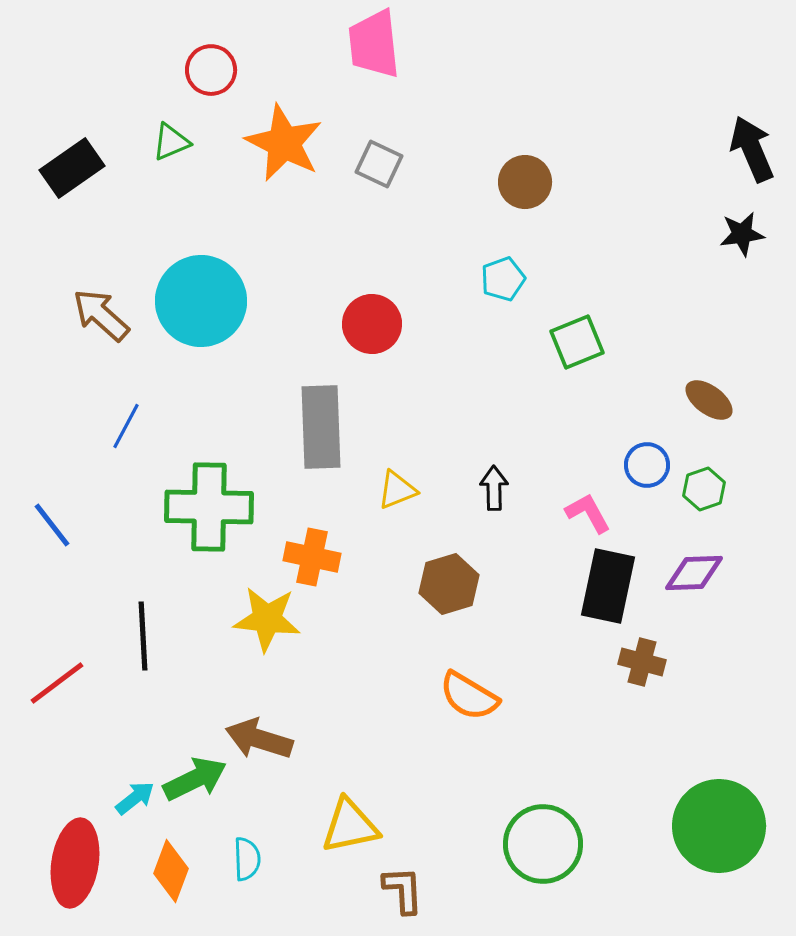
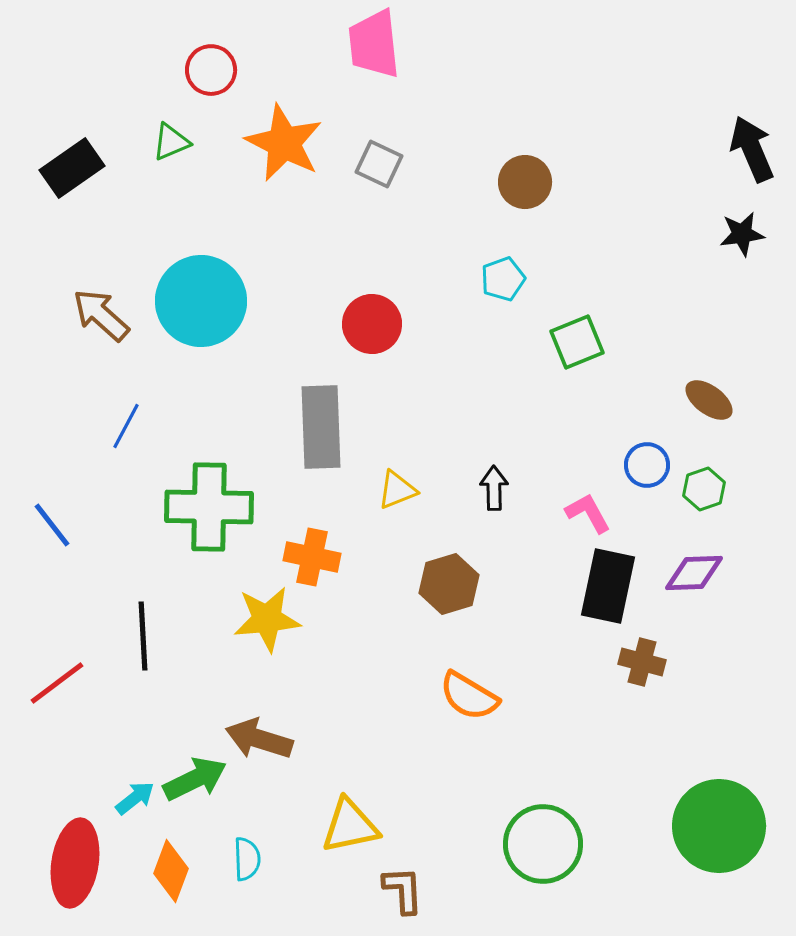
yellow star at (267, 619): rotated 12 degrees counterclockwise
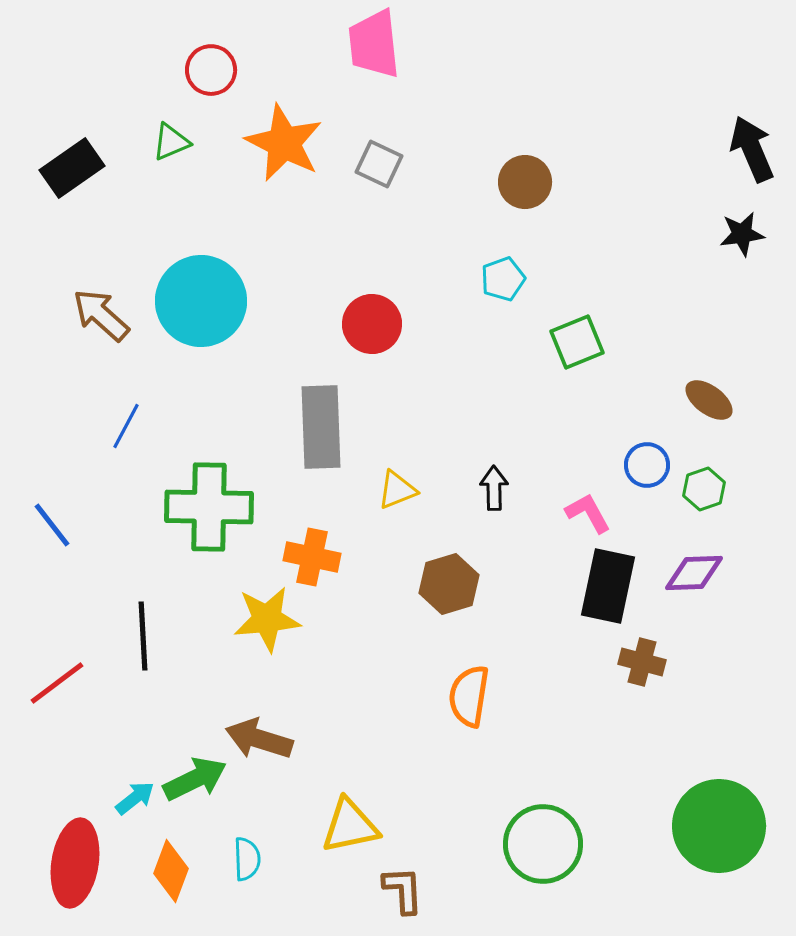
orange semicircle at (469, 696): rotated 68 degrees clockwise
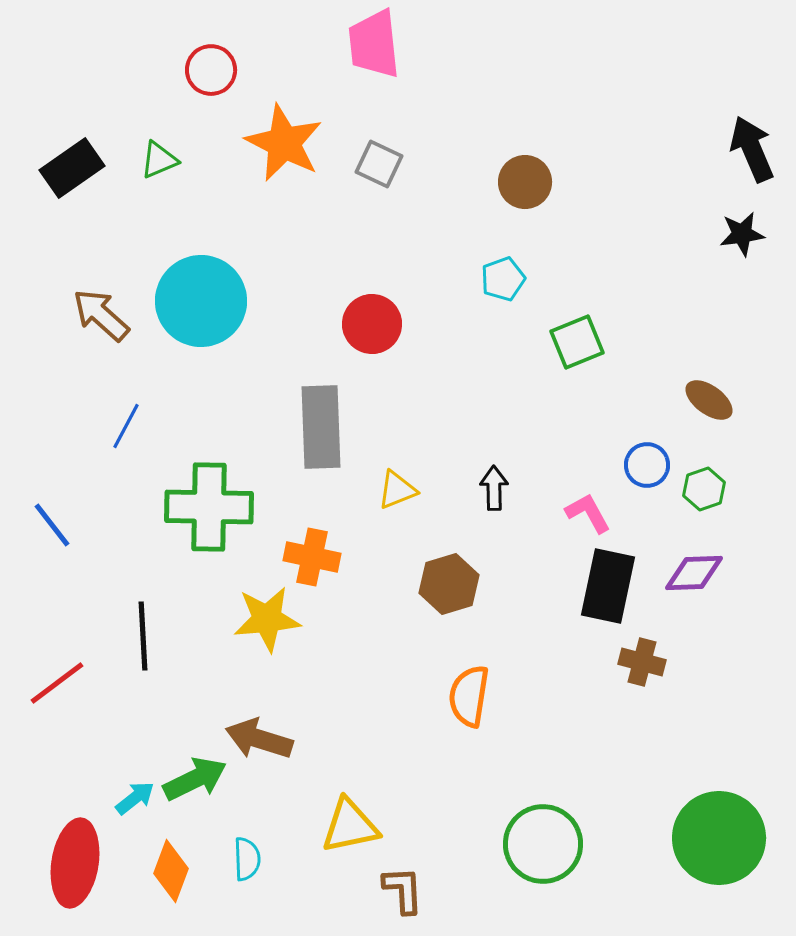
green triangle at (171, 142): moved 12 px left, 18 px down
green circle at (719, 826): moved 12 px down
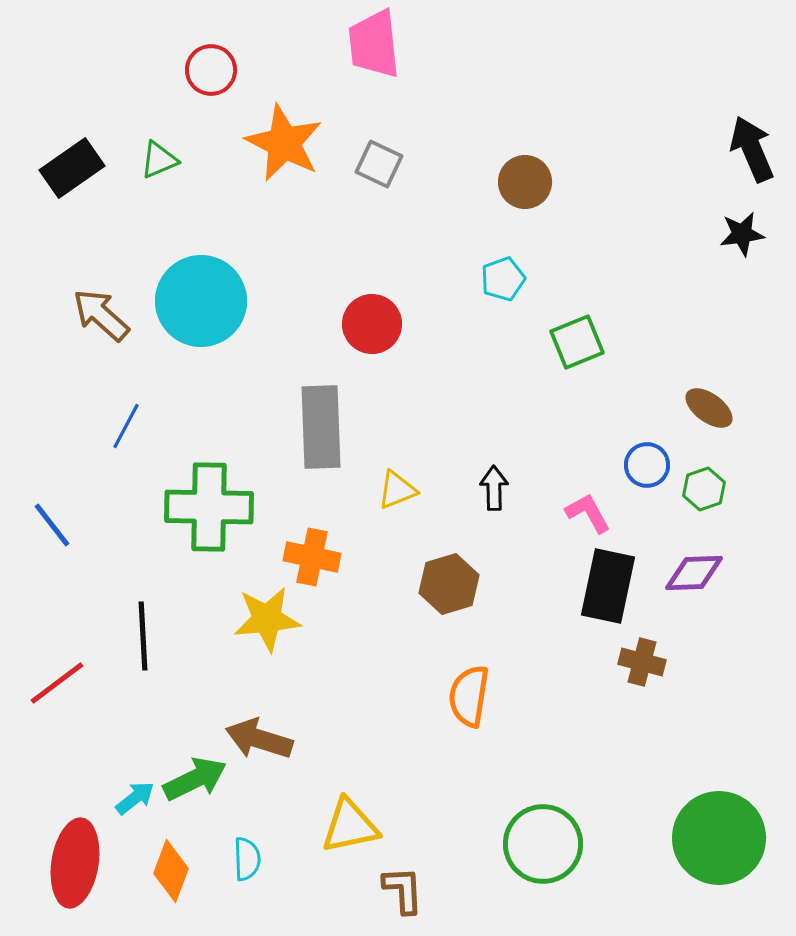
brown ellipse at (709, 400): moved 8 px down
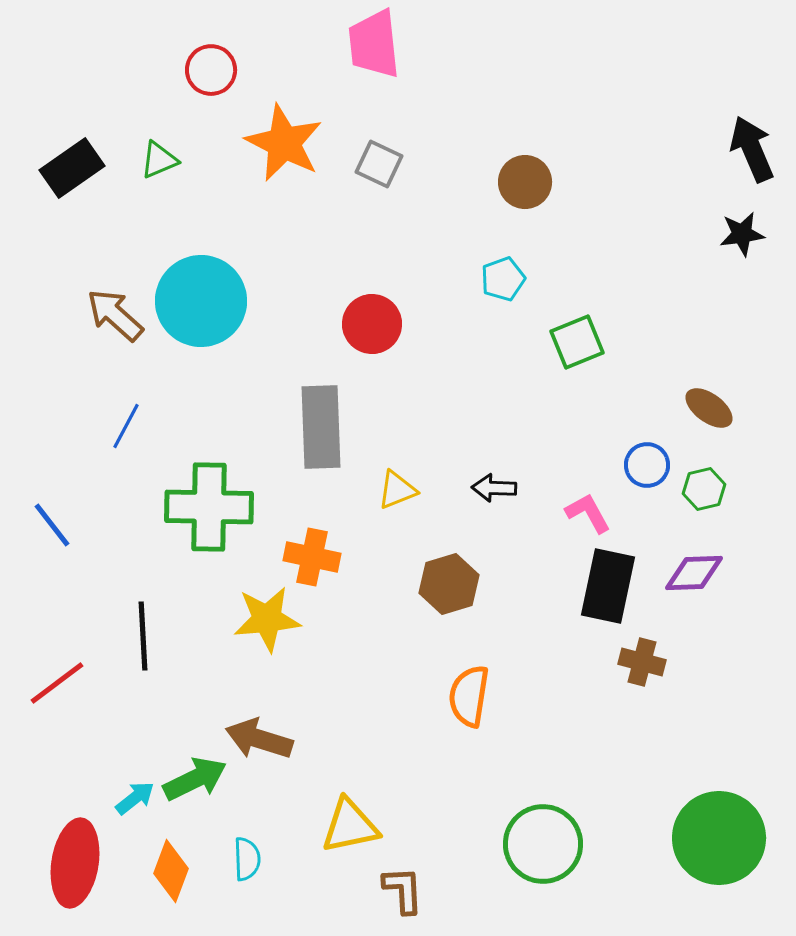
brown arrow at (101, 315): moved 14 px right
black arrow at (494, 488): rotated 87 degrees counterclockwise
green hexagon at (704, 489): rotated 6 degrees clockwise
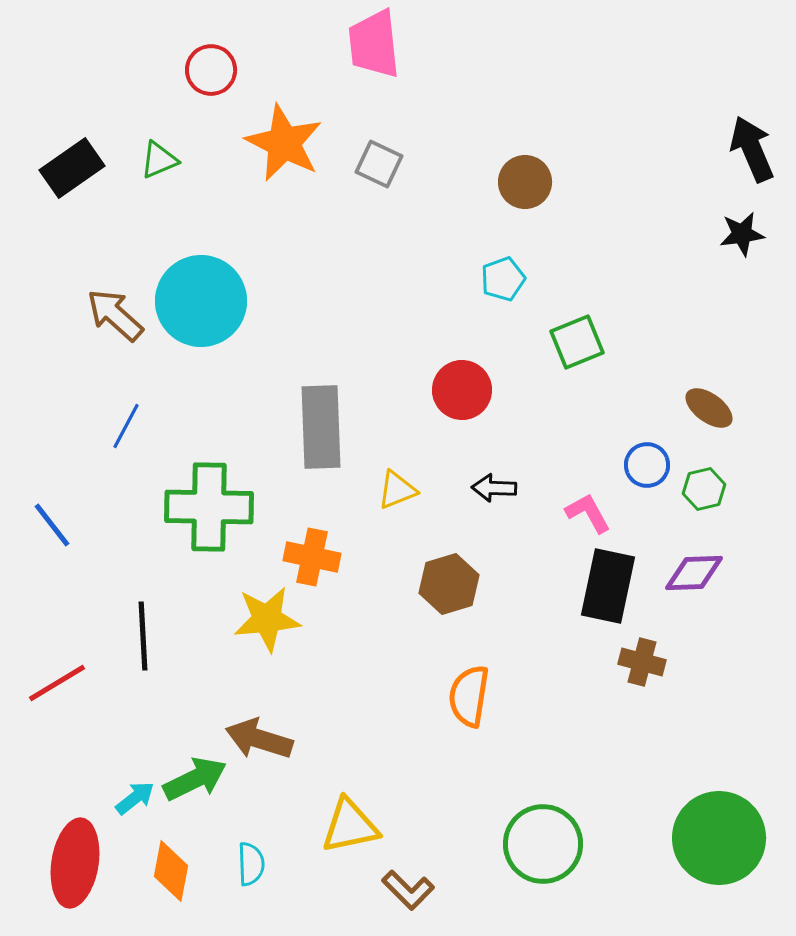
red circle at (372, 324): moved 90 px right, 66 px down
red line at (57, 683): rotated 6 degrees clockwise
cyan semicircle at (247, 859): moved 4 px right, 5 px down
orange diamond at (171, 871): rotated 10 degrees counterclockwise
brown L-shape at (403, 890): moved 5 px right; rotated 138 degrees clockwise
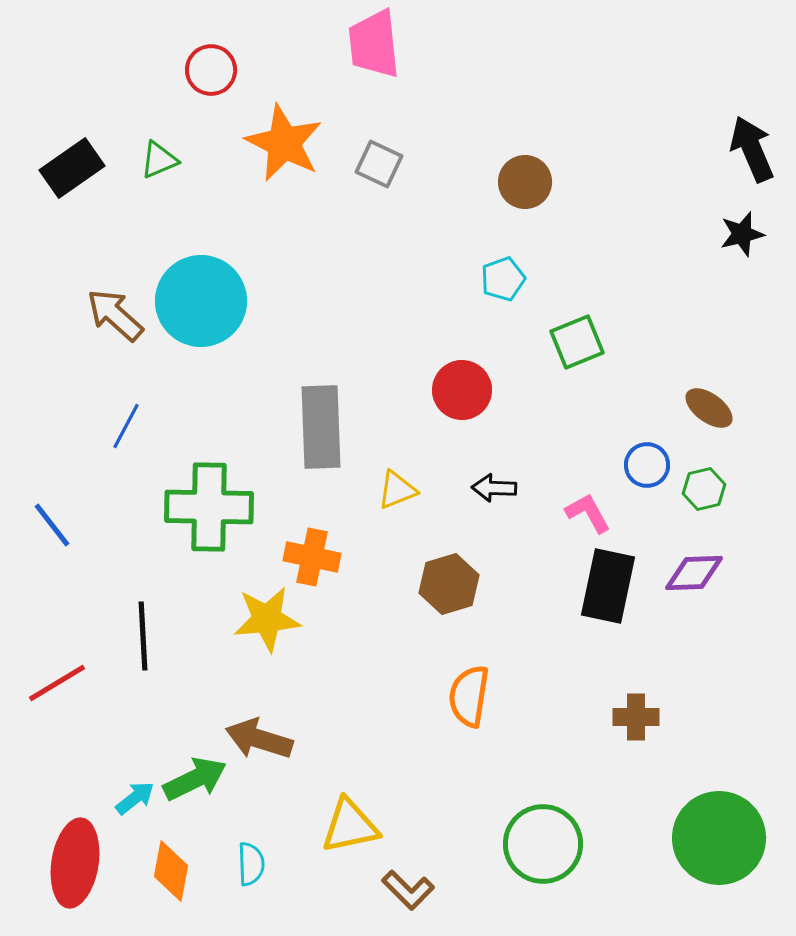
black star at (742, 234): rotated 6 degrees counterclockwise
brown cross at (642, 662): moved 6 px left, 55 px down; rotated 15 degrees counterclockwise
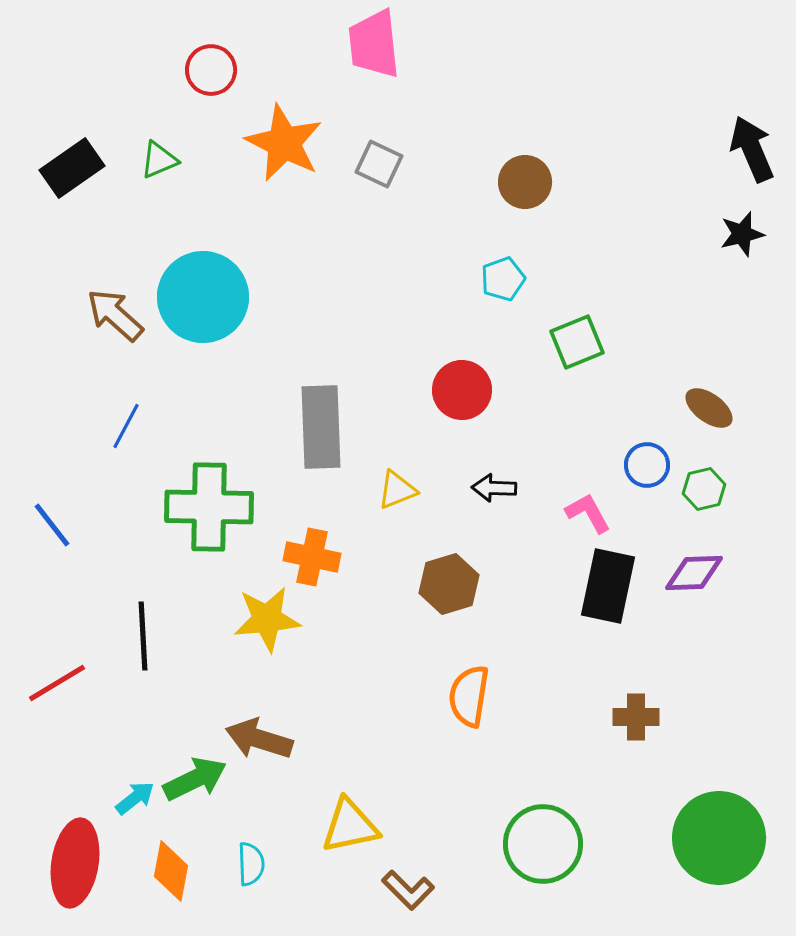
cyan circle at (201, 301): moved 2 px right, 4 px up
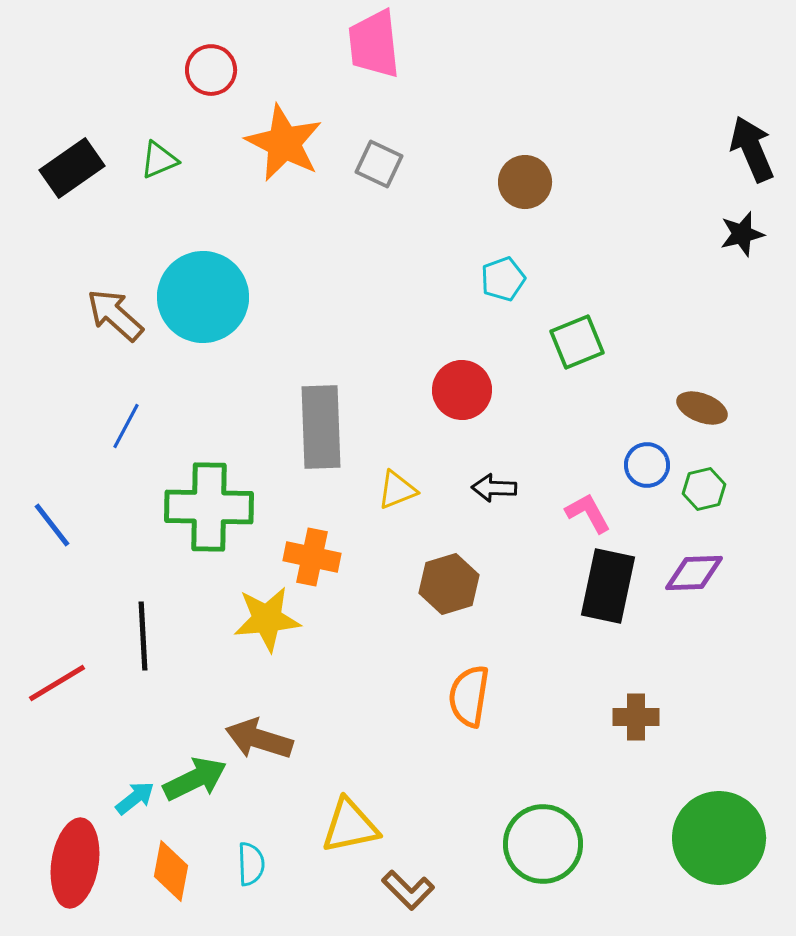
brown ellipse at (709, 408): moved 7 px left; rotated 15 degrees counterclockwise
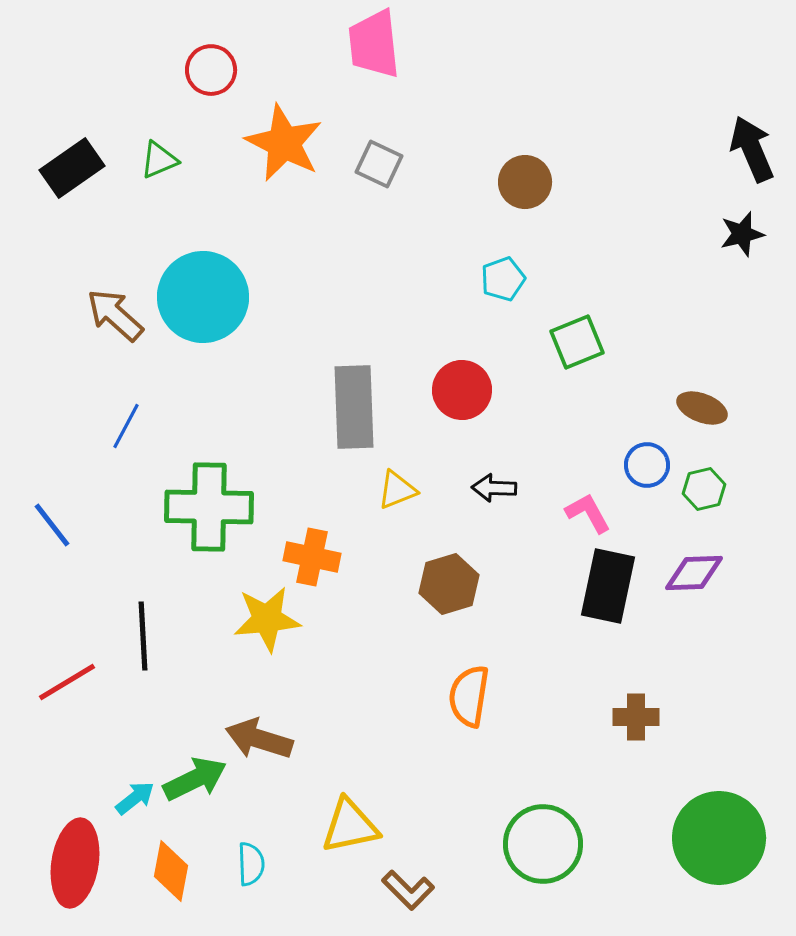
gray rectangle at (321, 427): moved 33 px right, 20 px up
red line at (57, 683): moved 10 px right, 1 px up
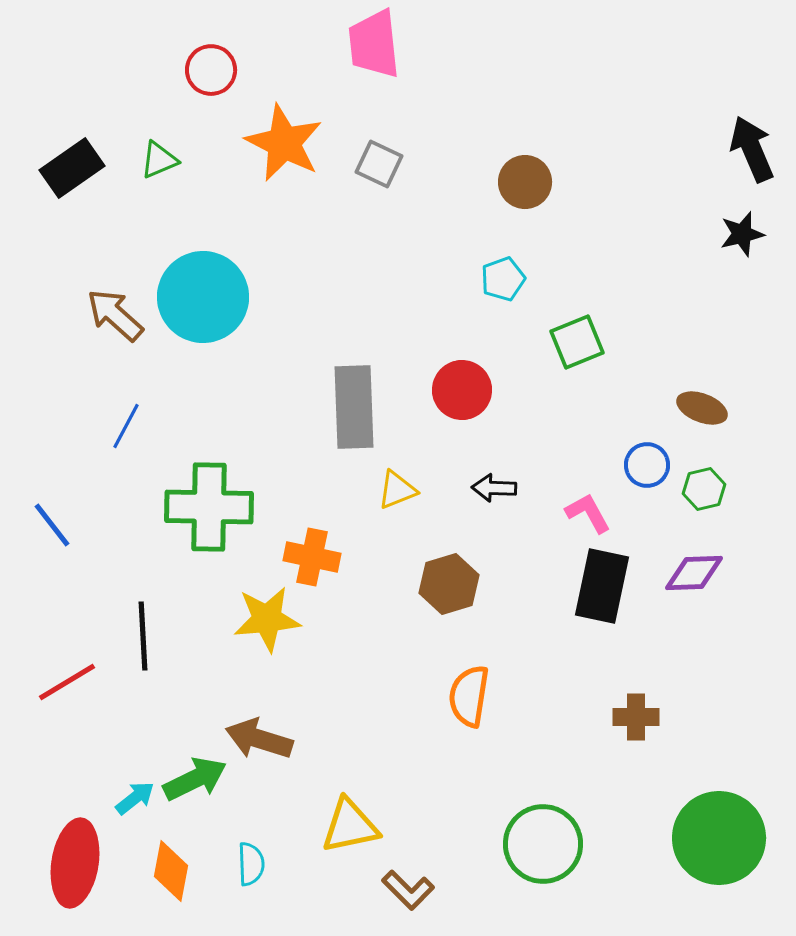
black rectangle at (608, 586): moved 6 px left
